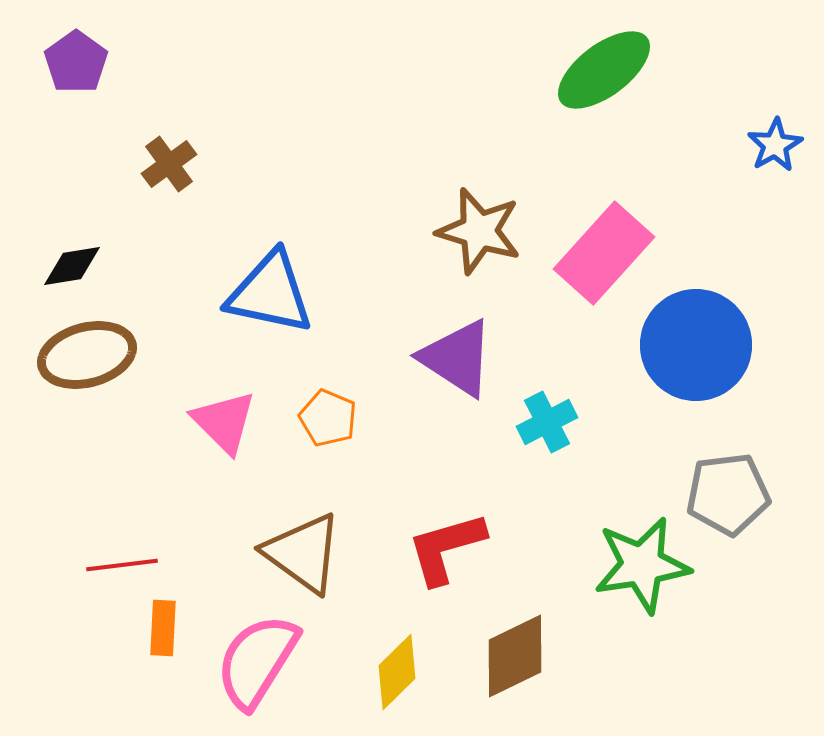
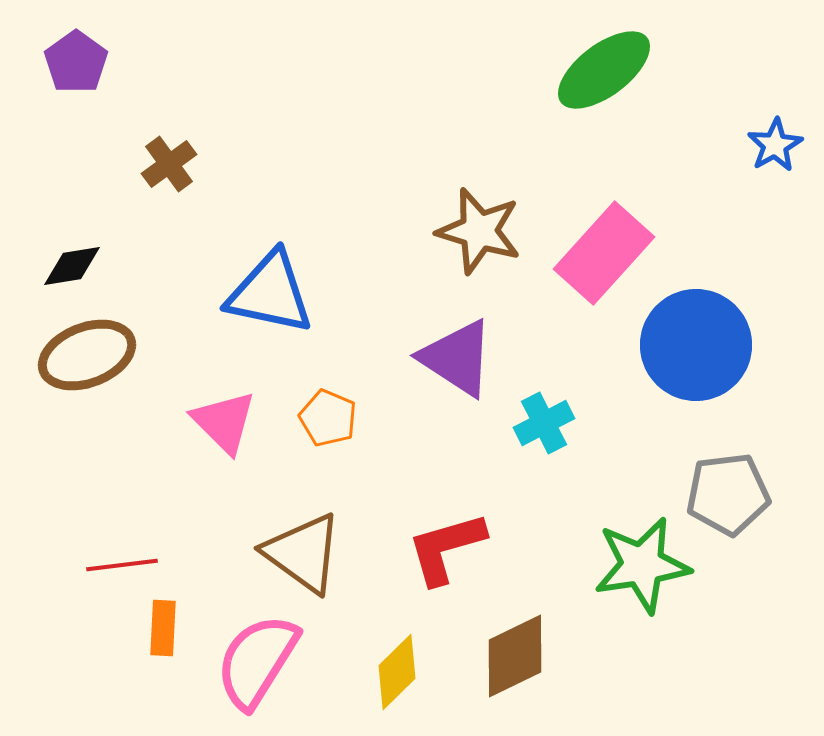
brown ellipse: rotated 6 degrees counterclockwise
cyan cross: moved 3 px left, 1 px down
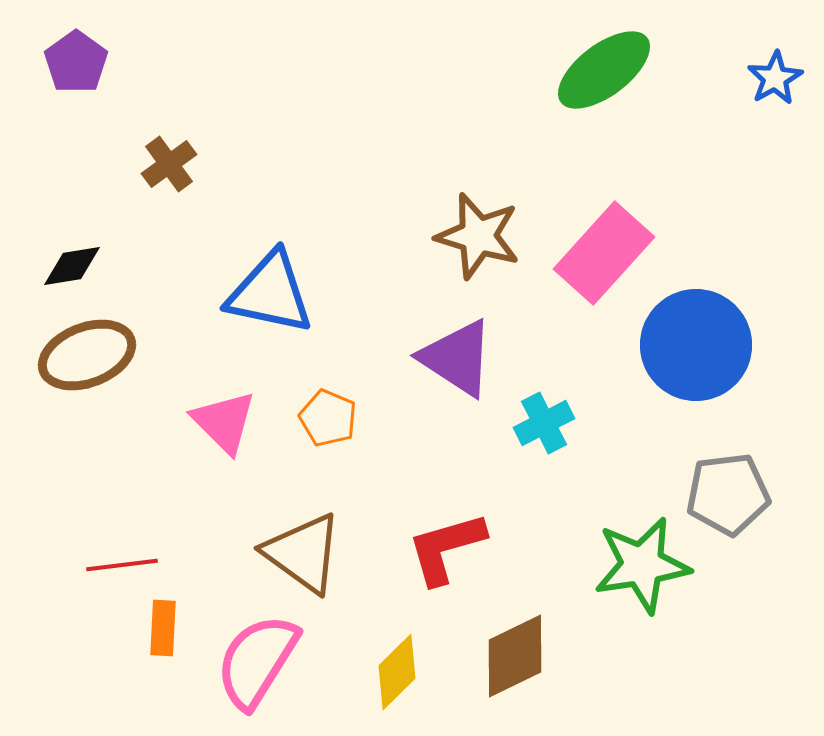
blue star: moved 67 px up
brown star: moved 1 px left, 5 px down
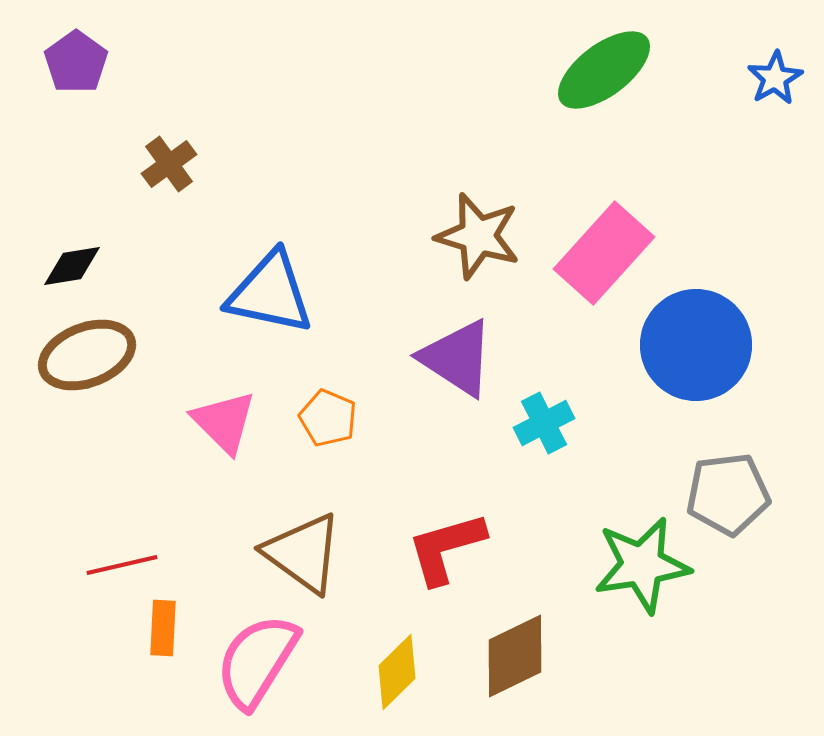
red line: rotated 6 degrees counterclockwise
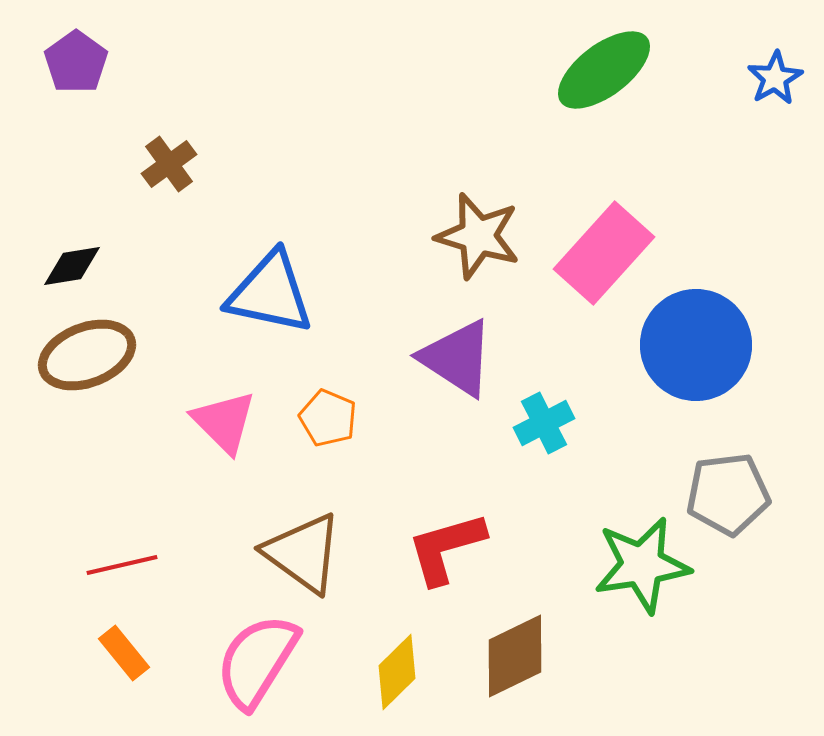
orange rectangle: moved 39 px left, 25 px down; rotated 42 degrees counterclockwise
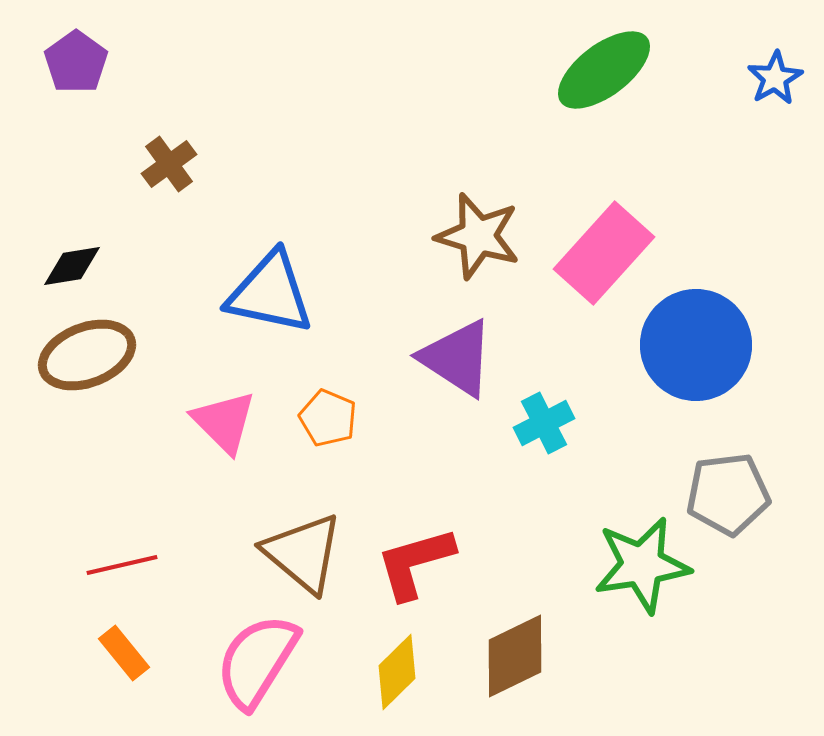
red L-shape: moved 31 px left, 15 px down
brown triangle: rotated 4 degrees clockwise
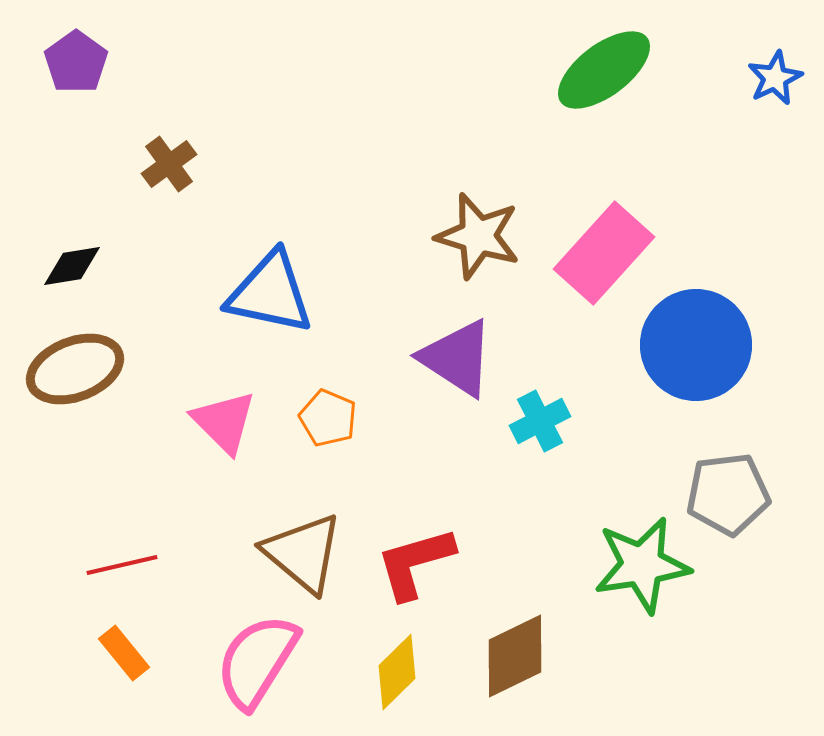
blue star: rotated 4 degrees clockwise
brown ellipse: moved 12 px left, 14 px down
cyan cross: moved 4 px left, 2 px up
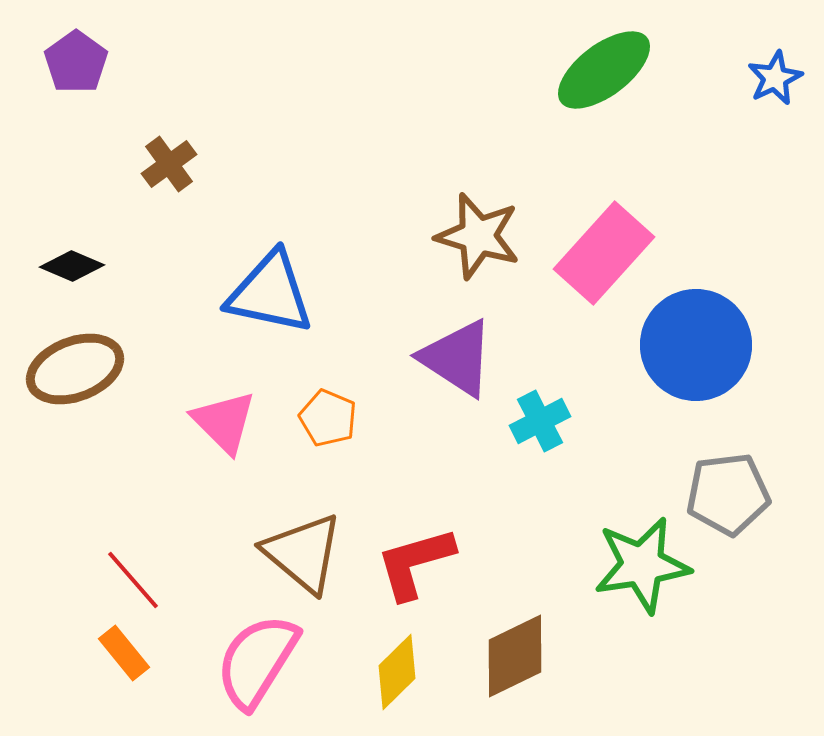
black diamond: rotated 32 degrees clockwise
red line: moved 11 px right, 15 px down; rotated 62 degrees clockwise
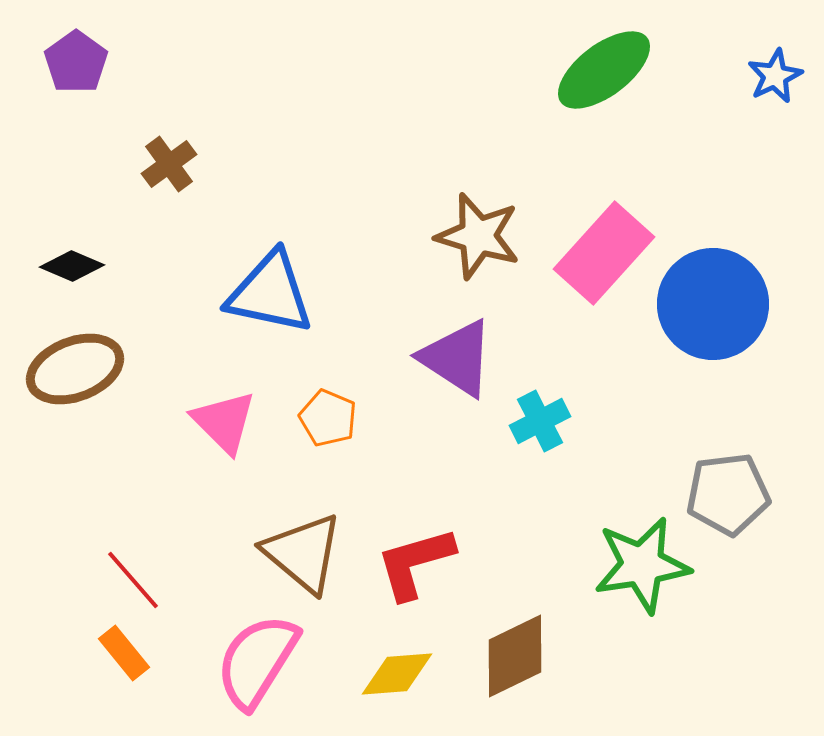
blue star: moved 2 px up
blue circle: moved 17 px right, 41 px up
yellow diamond: moved 2 px down; rotated 40 degrees clockwise
